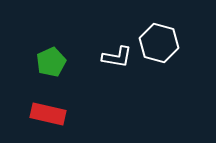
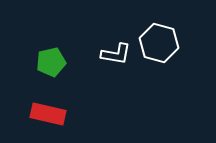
white L-shape: moved 1 px left, 3 px up
green pentagon: rotated 12 degrees clockwise
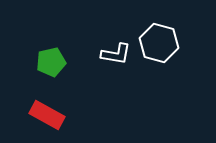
red rectangle: moved 1 px left, 1 px down; rotated 16 degrees clockwise
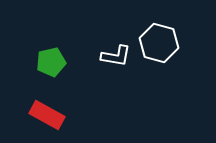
white L-shape: moved 2 px down
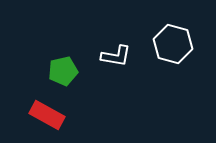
white hexagon: moved 14 px right, 1 px down
green pentagon: moved 12 px right, 9 px down
